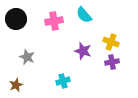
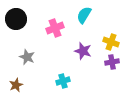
cyan semicircle: rotated 72 degrees clockwise
pink cross: moved 1 px right, 7 px down; rotated 12 degrees counterclockwise
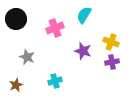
cyan cross: moved 8 px left
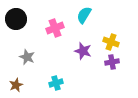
cyan cross: moved 1 px right, 2 px down
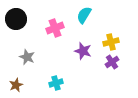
yellow cross: rotated 35 degrees counterclockwise
purple cross: rotated 24 degrees counterclockwise
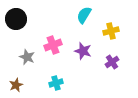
pink cross: moved 2 px left, 17 px down
yellow cross: moved 11 px up
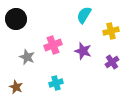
brown star: moved 2 px down; rotated 24 degrees counterclockwise
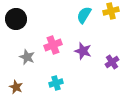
yellow cross: moved 20 px up
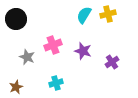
yellow cross: moved 3 px left, 3 px down
brown star: rotated 24 degrees clockwise
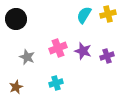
pink cross: moved 5 px right, 3 px down
purple cross: moved 5 px left, 6 px up; rotated 16 degrees clockwise
